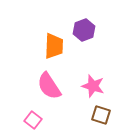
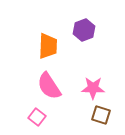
orange trapezoid: moved 6 px left
pink star: moved 2 px down; rotated 15 degrees counterclockwise
pink square: moved 4 px right, 3 px up
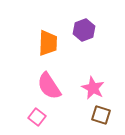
orange trapezoid: moved 3 px up
pink star: rotated 25 degrees clockwise
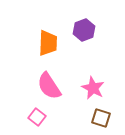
brown square: moved 3 px down
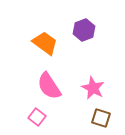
orange trapezoid: moved 3 px left; rotated 56 degrees counterclockwise
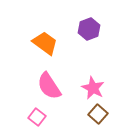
purple hexagon: moved 5 px right, 1 px up
brown square: moved 3 px left, 4 px up; rotated 24 degrees clockwise
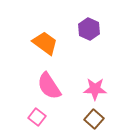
purple hexagon: rotated 15 degrees counterclockwise
pink star: moved 2 px right, 1 px down; rotated 25 degrees counterclockwise
brown square: moved 4 px left, 5 px down
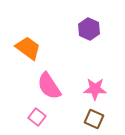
orange trapezoid: moved 17 px left, 5 px down
brown square: rotated 18 degrees counterclockwise
